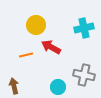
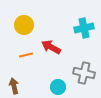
yellow circle: moved 12 px left
gray cross: moved 2 px up
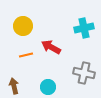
yellow circle: moved 1 px left, 1 px down
cyan circle: moved 10 px left
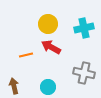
yellow circle: moved 25 px right, 2 px up
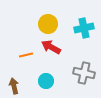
cyan circle: moved 2 px left, 6 px up
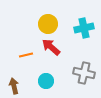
red arrow: rotated 12 degrees clockwise
